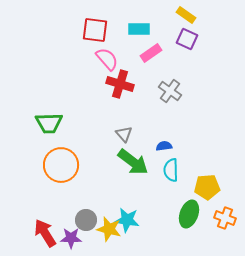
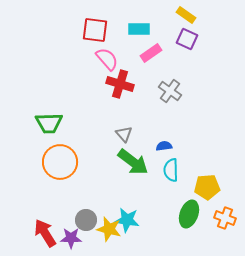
orange circle: moved 1 px left, 3 px up
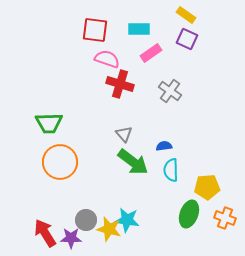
pink semicircle: rotated 30 degrees counterclockwise
